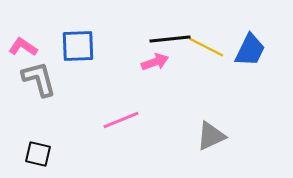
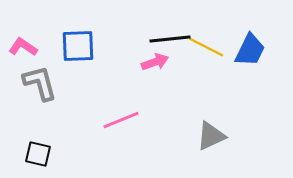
gray L-shape: moved 1 px right, 4 px down
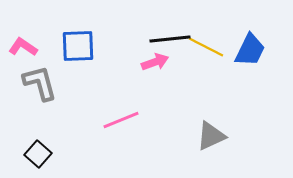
black square: rotated 28 degrees clockwise
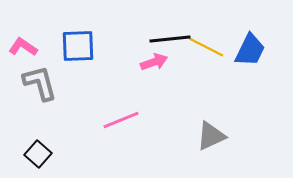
pink arrow: moved 1 px left
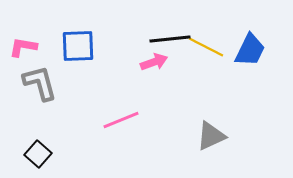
pink L-shape: rotated 24 degrees counterclockwise
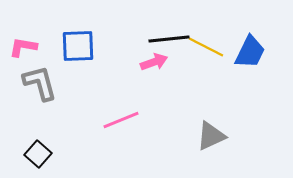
black line: moved 1 px left
blue trapezoid: moved 2 px down
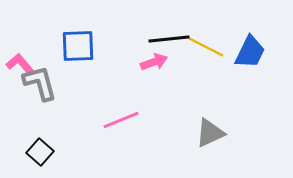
pink L-shape: moved 3 px left, 17 px down; rotated 40 degrees clockwise
gray triangle: moved 1 px left, 3 px up
black square: moved 2 px right, 2 px up
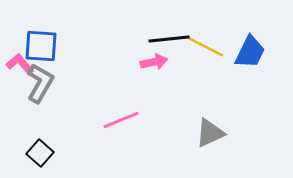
blue square: moved 37 px left; rotated 6 degrees clockwise
pink arrow: rotated 8 degrees clockwise
gray L-shape: rotated 45 degrees clockwise
black square: moved 1 px down
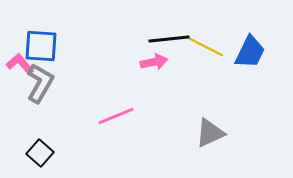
pink line: moved 5 px left, 4 px up
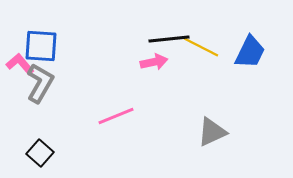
yellow line: moved 5 px left
gray triangle: moved 2 px right, 1 px up
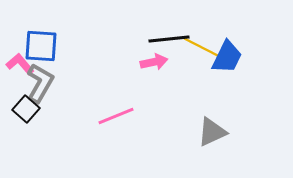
blue trapezoid: moved 23 px left, 5 px down
black square: moved 14 px left, 44 px up
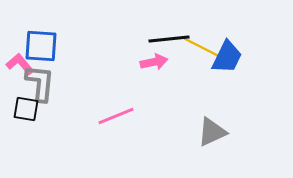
gray L-shape: rotated 24 degrees counterclockwise
black square: rotated 32 degrees counterclockwise
